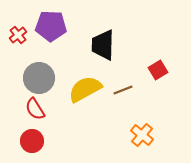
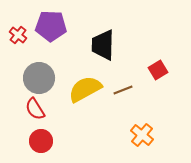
red cross: rotated 12 degrees counterclockwise
red circle: moved 9 px right
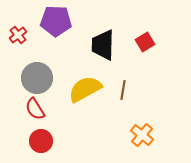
purple pentagon: moved 5 px right, 5 px up
red cross: rotated 12 degrees clockwise
red square: moved 13 px left, 28 px up
gray circle: moved 2 px left
brown line: rotated 60 degrees counterclockwise
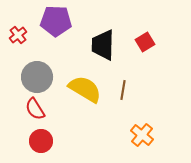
gray circle: moved 1 px up
yellow semicircle: rotated 60 degrees clockwise
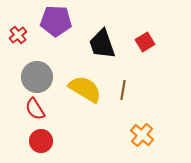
black trapezoid: moved 1 px left, 1 px up; rotated 20 degrees counterclockwise
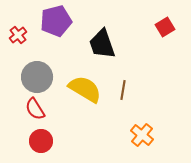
purple pentagon: rotated 16 degrees counterclockwise
red square: moved 20 px right, 15 px up
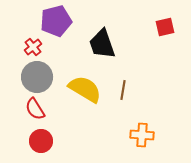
red square: rotated 18 degrees clockwise
red cross: moved 15 px right, 12 px down
orange cross: rotated 35 degrees counterclockwise
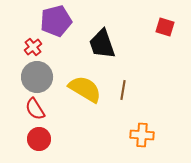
red square: rotated 30 degrees clockwise
red circle: moved 2 px left, 2 px up
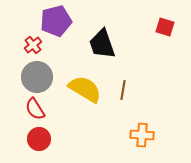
red cross: moved 2 px up
